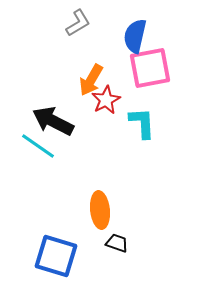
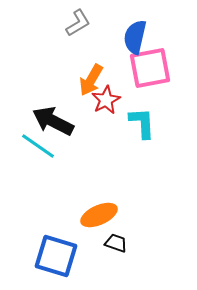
blue semicircle: moved 1 px down
orange ellipse: moved 1 px left, 5 px down; rotated 72 degrees clockwise
black trapezoid: moved 1 px left
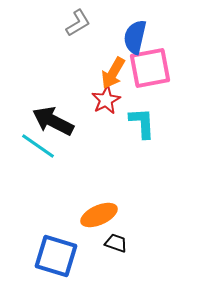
orange arrow: moved 22 px right, 7 px up
